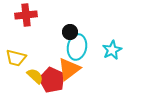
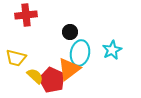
cyan ellipse: moved 3 px right, 6 px down
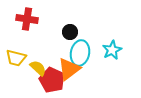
red cross: moved 1 px right, 4 px down; rotated 15 degrees clockwise
yellow semicircle: moved 3 px right, 8 px up
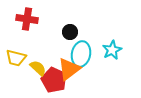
cyan ellipse: moved 1 px right, 1 px down
red pentagon: moved 2 px right
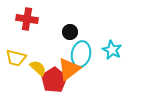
cyan star: rotated 18 degrees counterclockwise
red pentagon: rotated 15 degrees clockwise
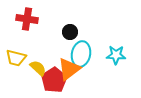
cyan star: moved 4 px right, 5 px down; rotated 24 degrees counterclockwise
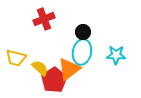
red cross: moved 17 px right; rotated 30 degrees counterclockwise
black circle: moved 13 px right
cyan ellipse: moved 1 px right, 2 px up
yellow semicircle: moved 2 px right
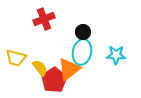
yellow semicircle: rotated 12 degrees clockwise
